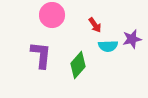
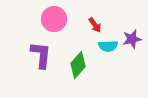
pink circle: moved 2 px right, 4 px down
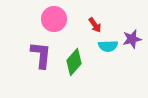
green diamond: moved 4 px left, 3 px up
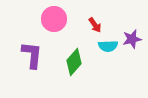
purple L-shape: moved 9 px left
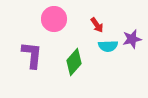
red arrow: moved 2 px right
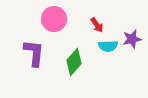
purple L-shape: moved 2 px right, 2 px up
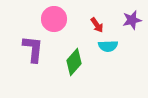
purple star: moved 19 px up
purple L-shape: moved 1 px left, 4 px up
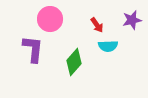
pink circle: moved 4 px left
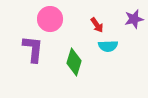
purple star: moved 2 px right, 1 px up
green diamond: rotated 24 degrees counterclockwise
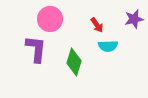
purple L-shape: moved 3 px right
